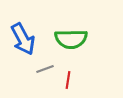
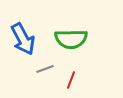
red line: moved 3 px right; rotated 12 degrees clockwise
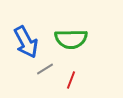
blue arrow: moved 3 px right, 3 px down
gray line: rotated 12 degrees counterclockwise
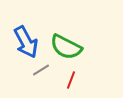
green semicircle: moved 5 px left, 8 px down; rotated 28 degrees clockwise
gray line: moved 4 px left, 1 px down
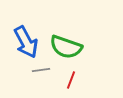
green semicircle: rotated 8 degrees counterclockwise
gray line: rotated 24 degrees clockwise
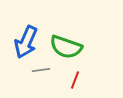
blue arrow: rotated 52 degrees clockwise
red line: moved 4 px right
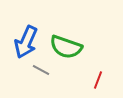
gray line: rotated 36 degrees clockwise
red line: moved 23 px right
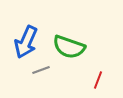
green semicircle: moved 3 px right
gray line: rotated 48 degrees counterclockwise
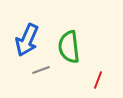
blue arrow: moved 1 px right, 2 px up
green semicircle: rotated 64 degrees clockwise
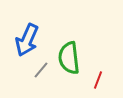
green semicircle: moved 11 px down
gray line: rotated 30 degrees counterclockwise
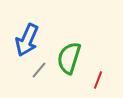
green semicircle: rotated 24 degrees clockwise
gray line: moved 2 px left
